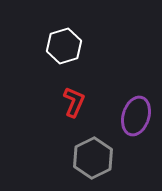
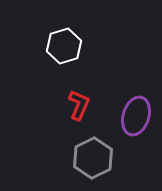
red L-shape: moved 5 px right, 3 px down
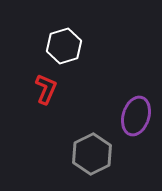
red L-shape: moved 33 px left, 16 px up
gray hexagon: moved 1 px left, 4 px up
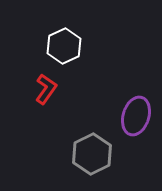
white hexagon: rotated 8 degrees counterclockwise
red L-shape: rotated 12 degrees clockwise
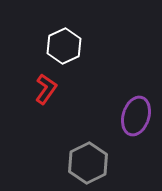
gray hexagon: moved 4 px left, 9 px down
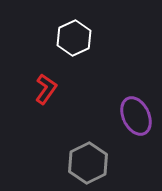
white hexagon: moved 10 px right, 8 px up
purple ellipse: rotated 42 degrees counterclockwise
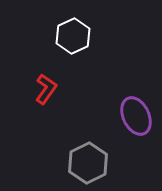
white hexagon: moved 1 px left, 2 px up
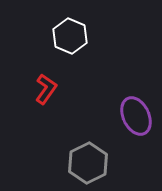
white hexagon: moved 3 px left; rotated 12 degrees counterclockwise
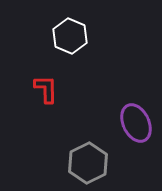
red L-shape: rotated 36 degrees counterclockwise
purple ellipse: moved 7 px down
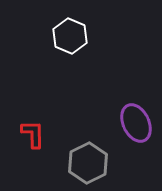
red L-shape: moved 13 px left, 45 px down
